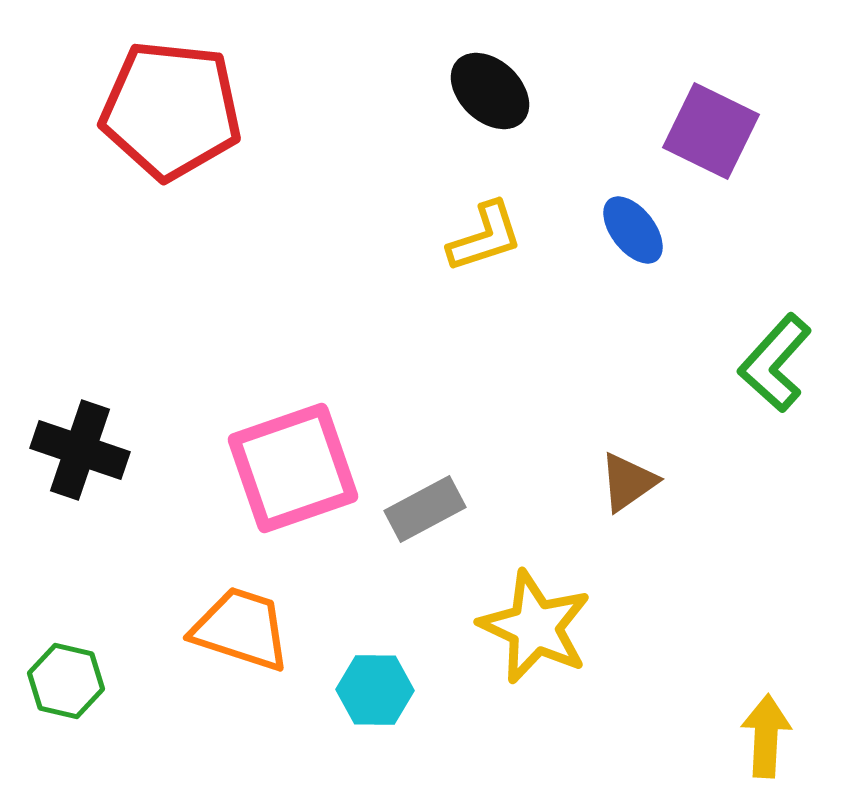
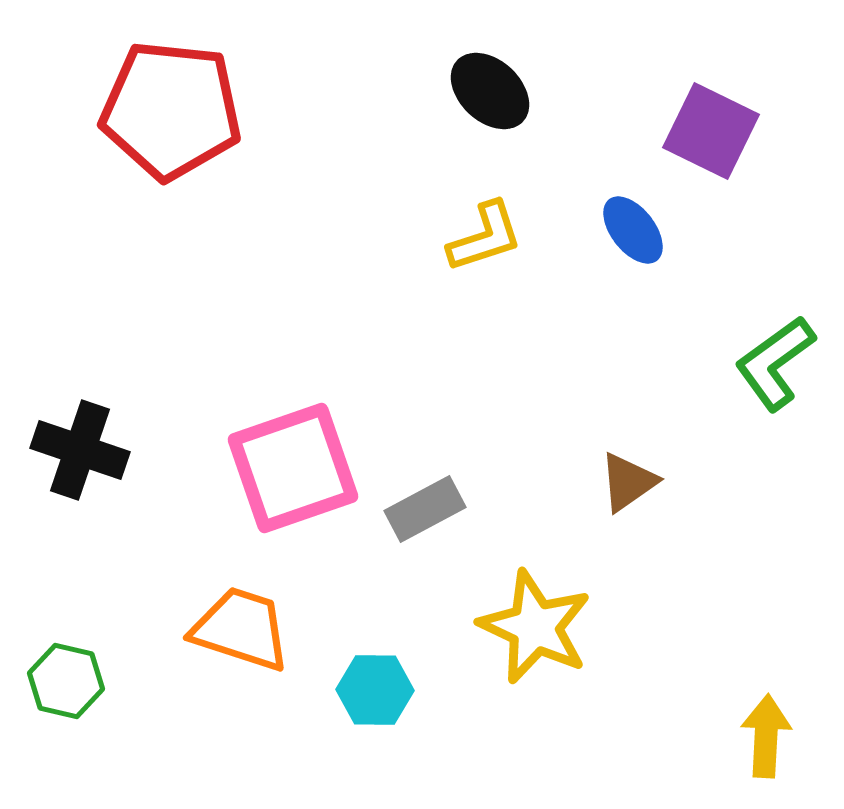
green L-shape: rotated 12 degrees clockwise
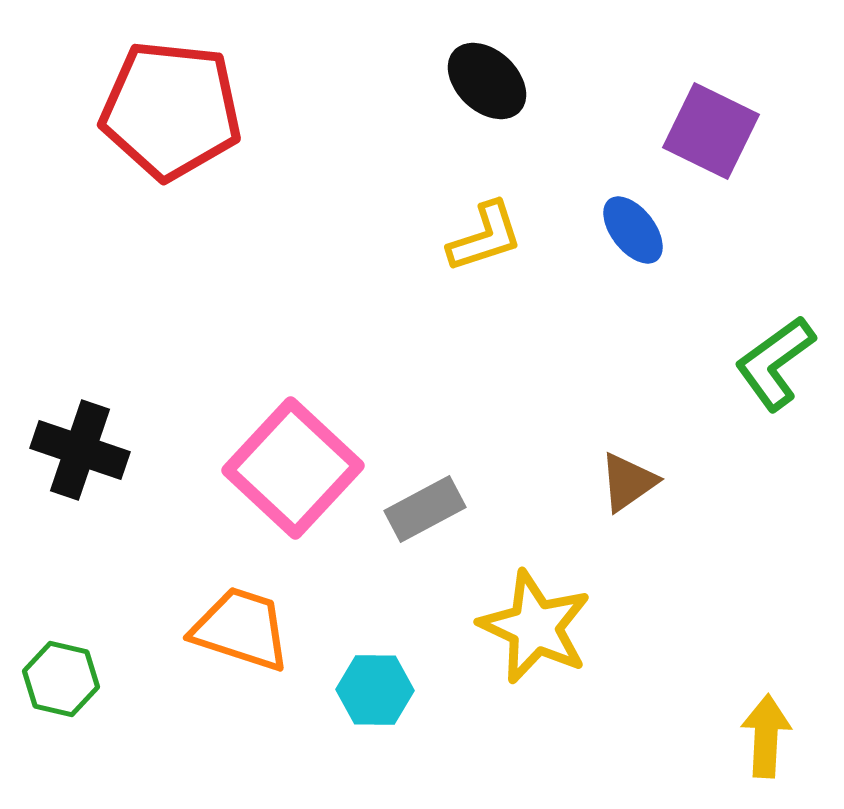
black ellipse: moved 3 px left, 10 px up
pink square: rotated 28 degrees counterclockwise
green hexagon: moved 5 px left, 2 px up
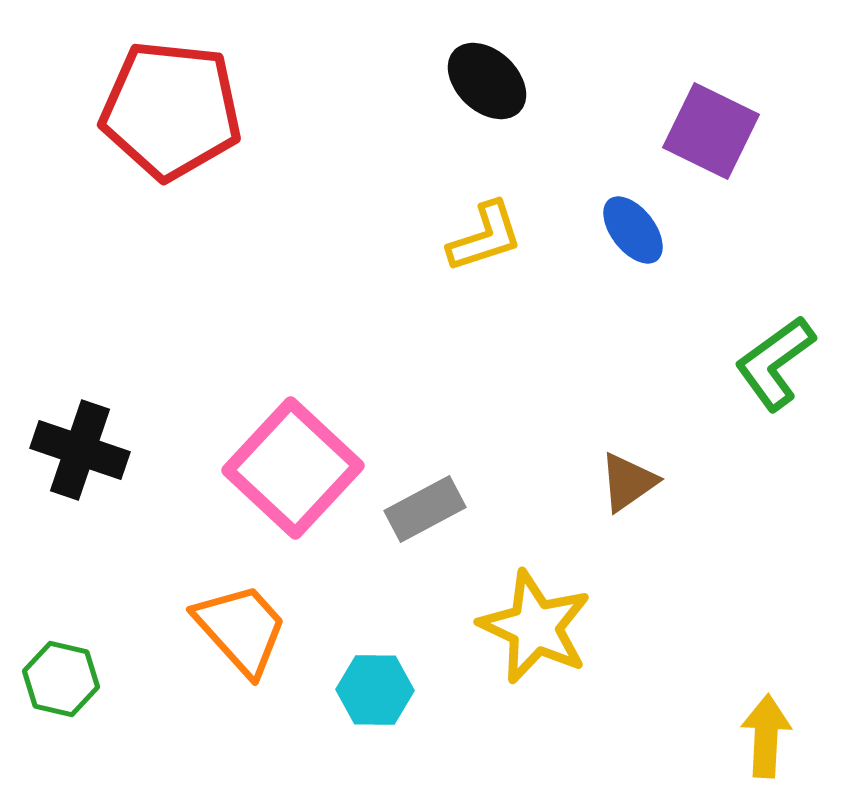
orange trapezoid: rotated 30 degrees clockwise
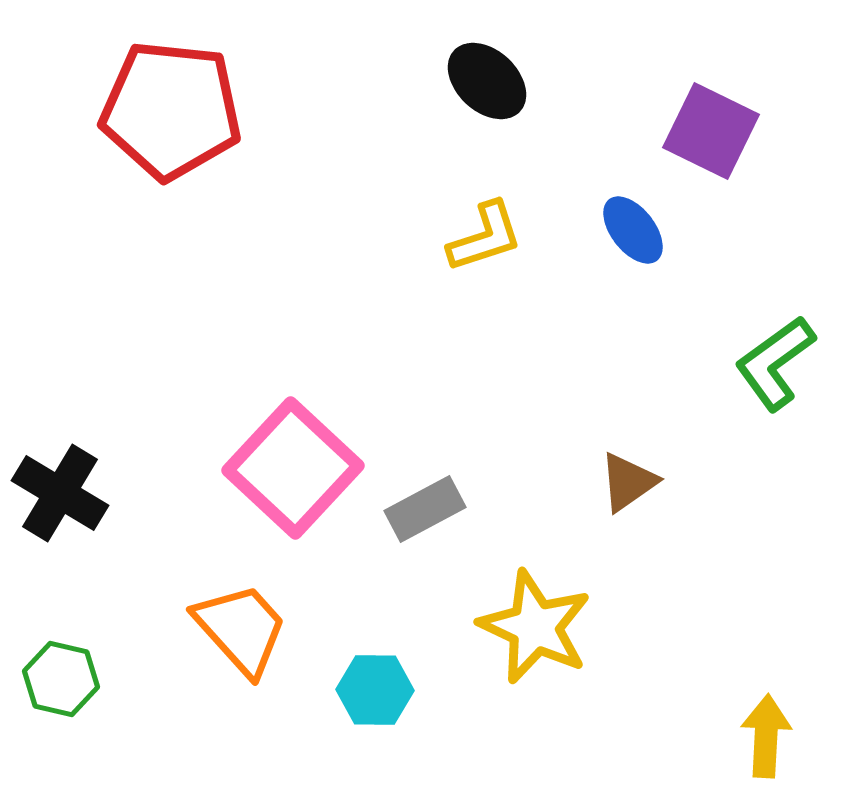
black cross: moved 20 px left, 43 px down; rotated 12 degrees clockwise
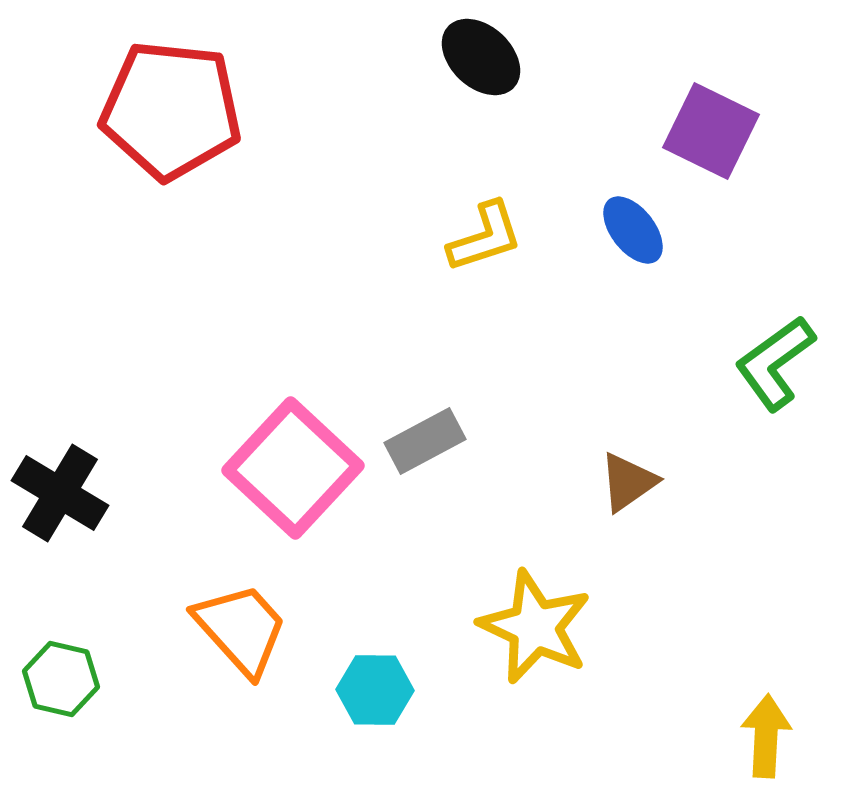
black ellipse: moved 6 px left, 24 px up
gray rectangle: moved 68 px up
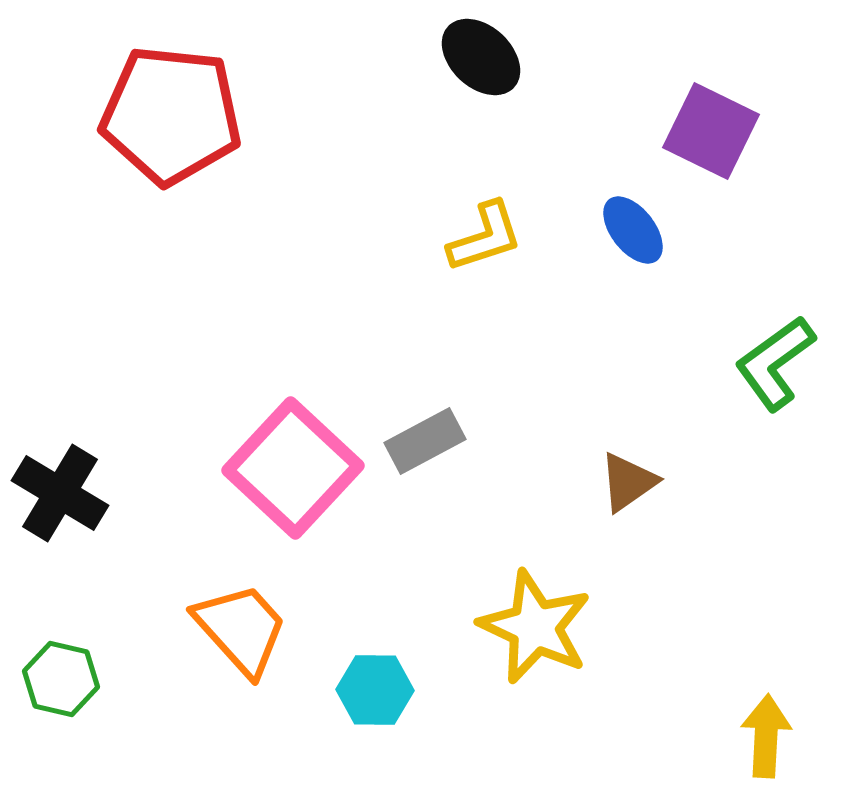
red pentagon: moved 5 px down
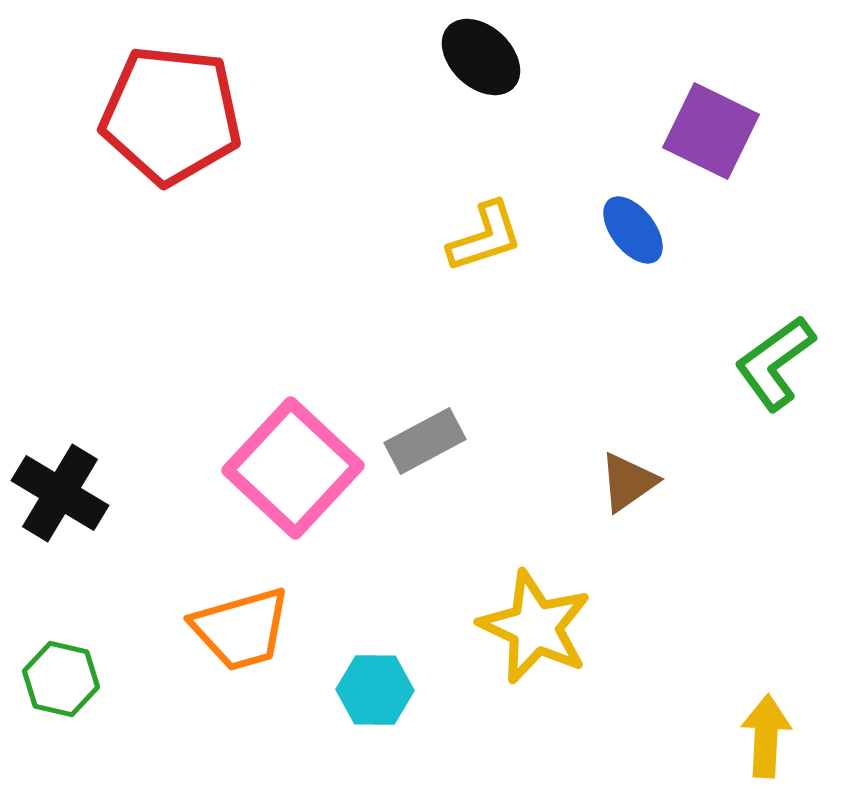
orange trapezoid: rotated 116 degrees clockwise
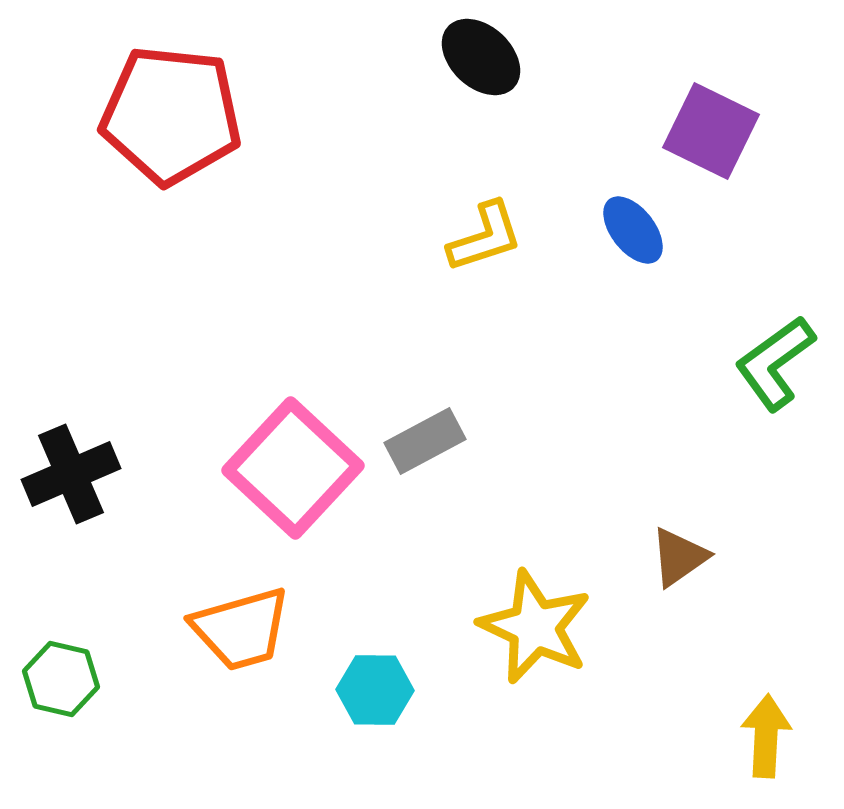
brown triangle: moved 51 px right, 75 px down
black cross: moved 11 px right, 19 px up; rotated 36 degrees clockwise
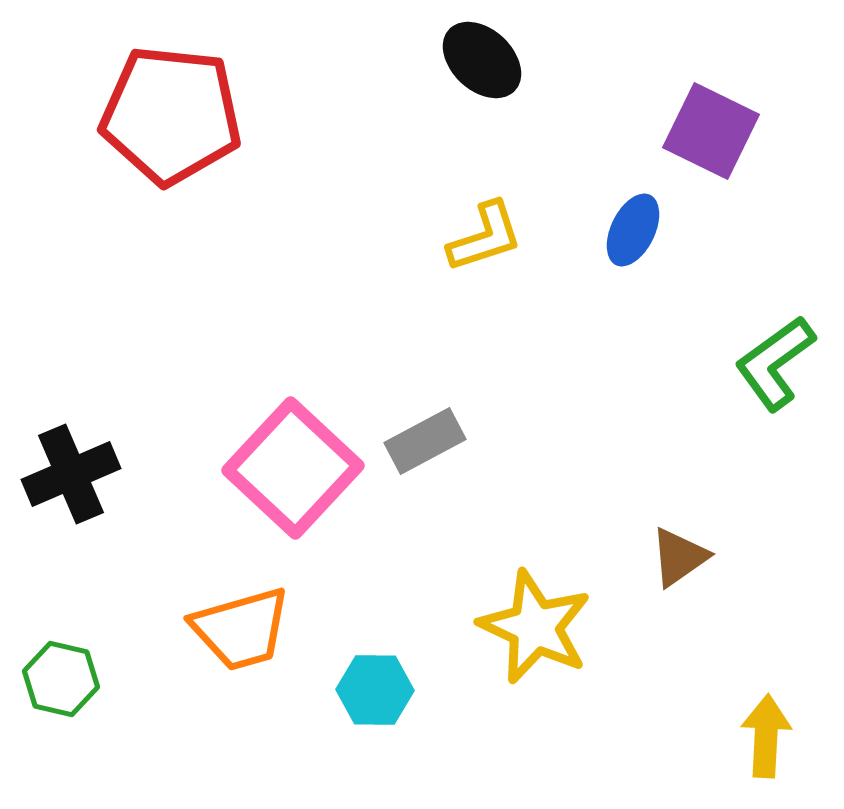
black ellipse: moved 1 px right, 3 px down
blue ellipse: rotated 64 degrees clockwise
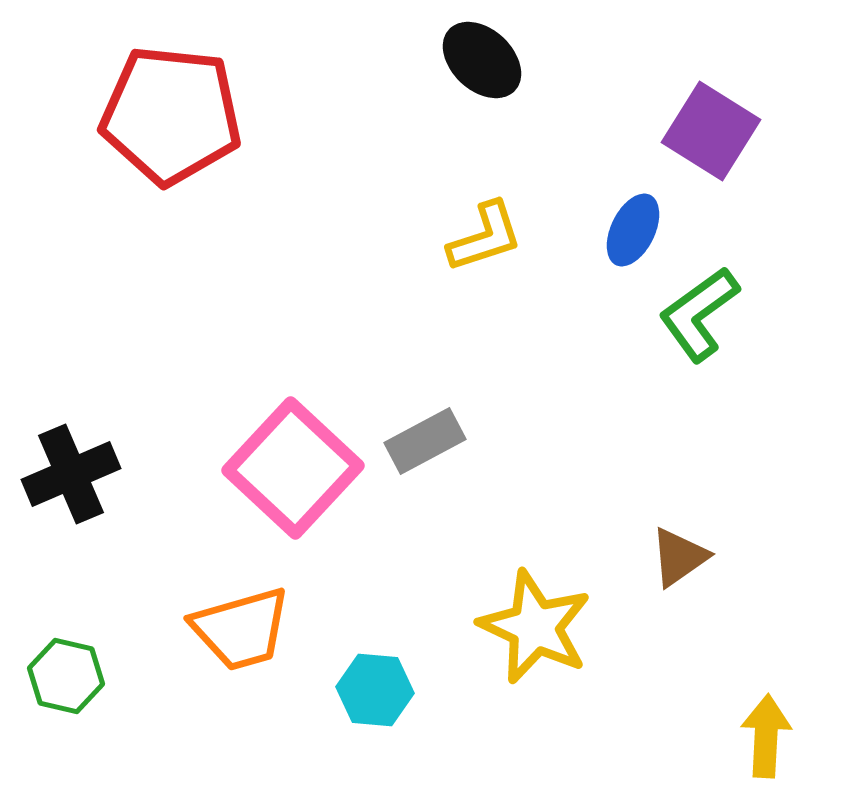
purple square: rotated 6 degrees clockwise
green L-shape: moved 76 px left, 49 px up
green hexagon: moved 5 px right, 3 px up
cyan hexagon: rotated 4 degrees clockwise
